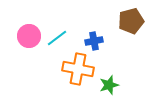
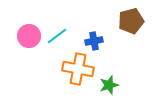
cyan line: moved 2 px up
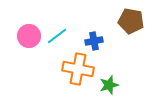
brown pentagon: rotated 25 degrees clockwise
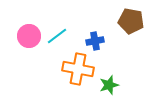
blue cross: moved 1 px right
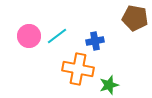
brown pentagon: moved 4 px right, 3 px up
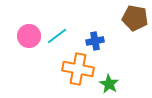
green star: moved 1 px up; rotated 24 degrees counterclockwise
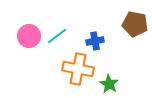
brown pentagon: moved 6 px down
